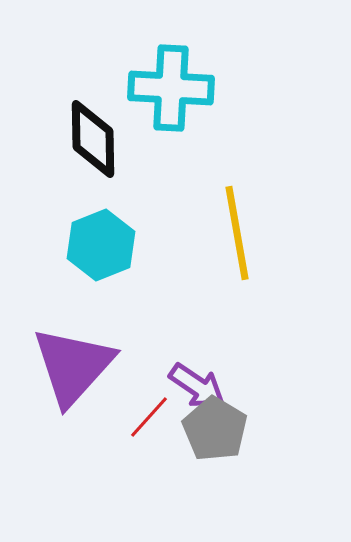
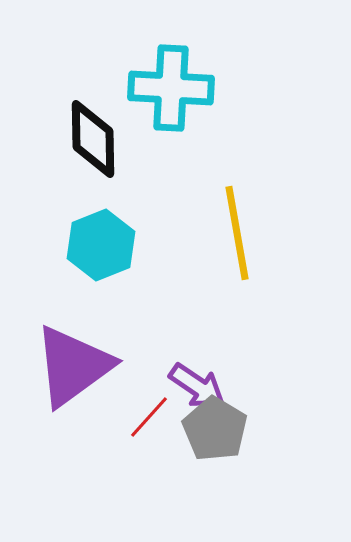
purple triangle: rotated 12 degrees clockwise
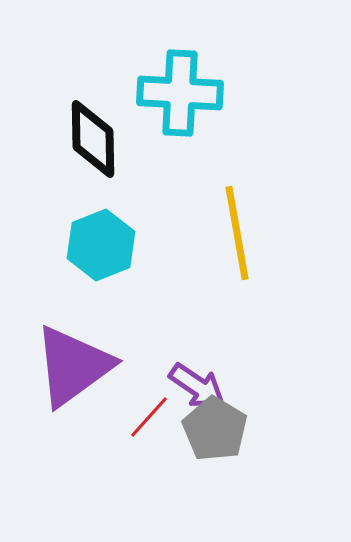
cyan cross: moved 9 px right, 5 px down
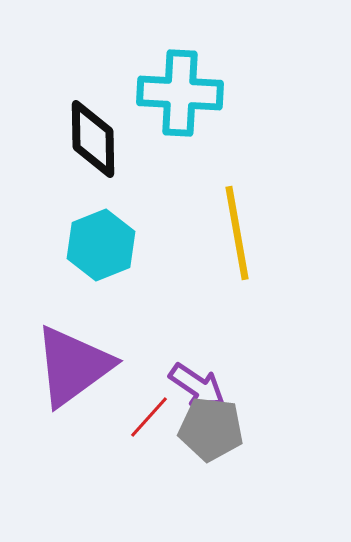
gray pentagon: moved 4 px left; rotated 24 degrees counterclockwise
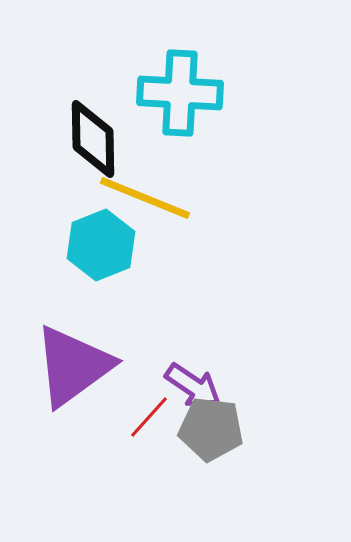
yellow line: moved 92 px left, 35 px up; rotated 58 degrees counterclockwise
purple arrow: moved 4 px left
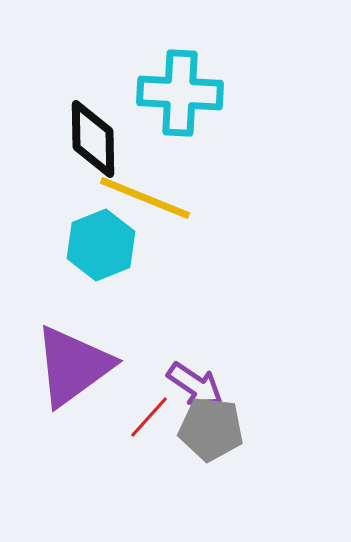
purple arrow: moved 2 px right, 1 px up
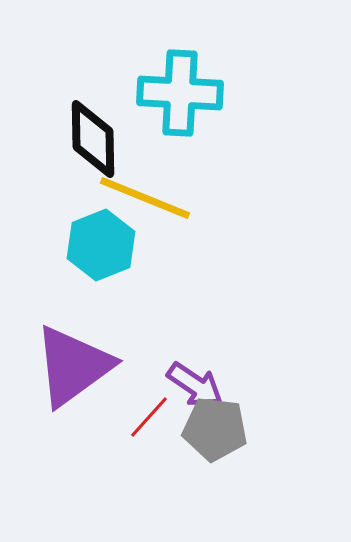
gray pentagon: moved 4 px right
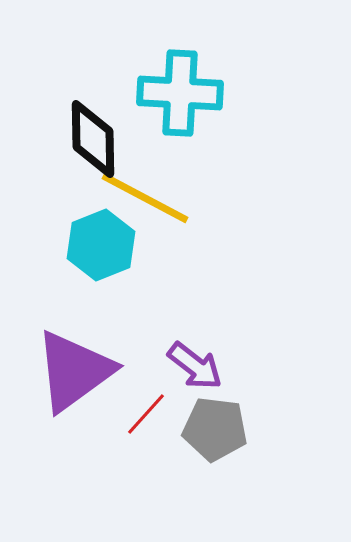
yellow line: rotated 6 degrees clockwise
purple triangle: moved 1 px right, 5 px down
purple arrow: moved 19 px up; rotated 4 degrees clockwise
red line: moved 3 px left, 3 px up
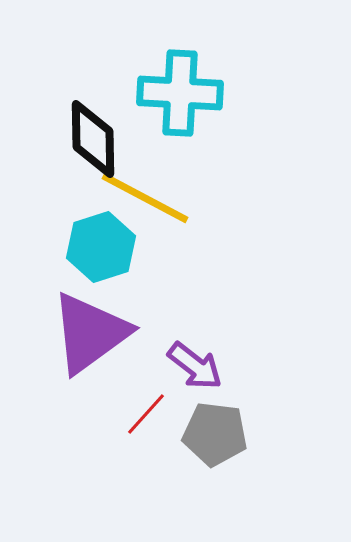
cyan hexagon: moved 2 px down; rotated 4 degrees clockwise
purple triangle: moved 16 px right, 38 px up
gray pentagon: moved 5 px down
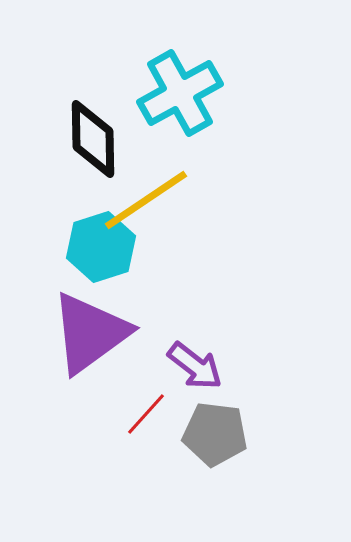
cyan cross: rotated 32 degrees counterclockwise
yellow line: moved 1 px right, 2 px down; rotated 62 degrees counterclockwise
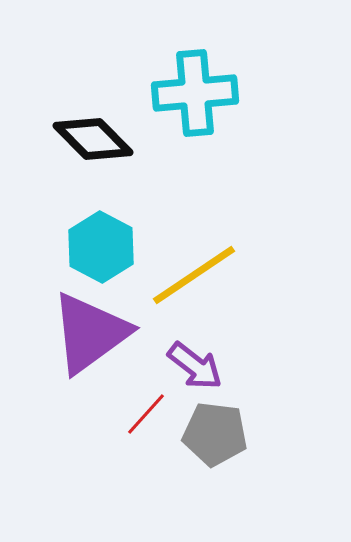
cyan cross: moved 15 px right; rotated 24 degrees clockwise
black diamond: rotated 44 degrees counterclockwise
yellow line: moved 48 px right, 75 px down
cyan hexagon: rotated 14 degrees counterclockwise
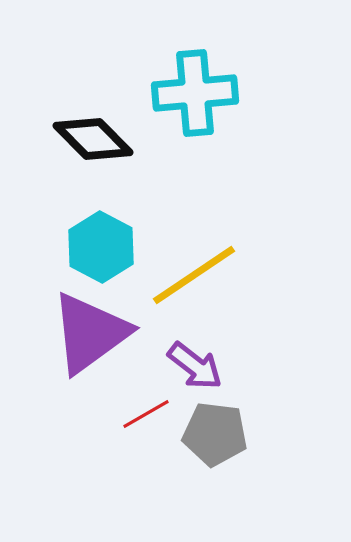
red line: rotated 18 degrees clockwise
